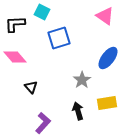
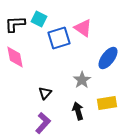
cyan square: moved 3 px left, 7 px down
pink triangle: moved 22 px left, 12 px down
pink diamond: rotated 30 degrees clockwise
black triangle: moved 14 px right, 6 px down; rotated 24 degrees clockwise
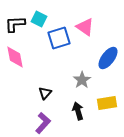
pink triangle: moved 2 px right, 1 px up
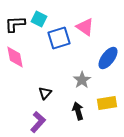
purple L-shape: moved 5 px left, 1 px up
